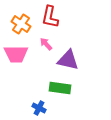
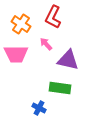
red L-shape: moved 3 px right; rotated 15 degrees clockwise
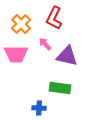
red L-shape: moved 1 px right, 1 px down
orange cross: rotated 12 degrees clockwise
pink arrow: moved 1 px left
purple triangle: moved 1 px left, 4 px up
blue cross: rotated 24 degrees counterclockwise
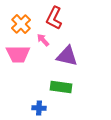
pink arrow: moved 2 px left, 4 px up
pink trapezoid: moved 2 px right
green rectangle: moved 1 px right, 1 px up
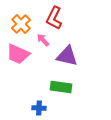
pink trapezoid: rotated 25 degrees clockwise
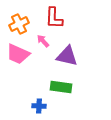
red L-shape: rotated 25 degrees counterclockwise
orange cross: moved 2 px left; rotated 18 degrees clockwise
pink arrow: moved 1 px down
blue cross: moved 2 px up
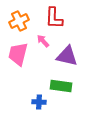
orange cross: moved 3 px up
pink trapezoid: rotated 80 degrees clockwise
green rectangle: moved 1 px up
blue cross: moved 4 px up
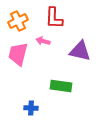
orange cross: moved 1 px left
pink arrow: rotated 32 degrees counterclockwise
purple triangle: moved 13 px right, 5 px up
blue cross: moved 8 px left, 6 px down
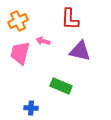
red L-shape: moved 16 px right, 1 px down
pink trapezoid: moved 2 px right, 1 px up
green rectangle: rotated 15 degrees clockwise
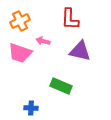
orange cross: moved 2 px right
pink trapezoid: rotated 85 degrees counterclockwise
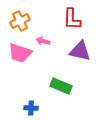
red L-shape: moved 2 px right
